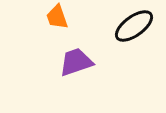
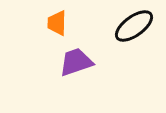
orange trapezoid: moved 6 px down; rotated 20 degrees clockwise
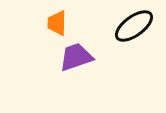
purple trapezoid: moved 5 px up
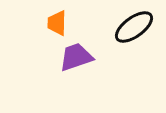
black ellipse: moved 1 px down
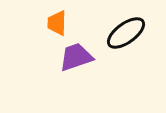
black ellipse: moved 8 px left, 6 px down
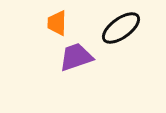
black ellipse: moved 5 px left, 5 px up
